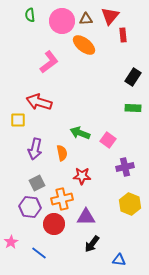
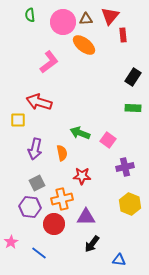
pink circle: moved 1 px right, 1 px down
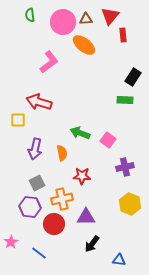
green rectangle: moved 8 px left, 8 px up
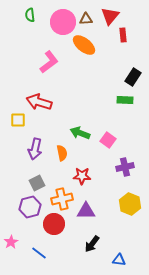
purple hexagon: rotated 20 degrees counterclockwise
purple triangle: moved 6 px up
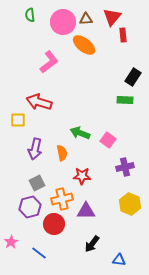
red triangle: moved 2 px right, 1 px down
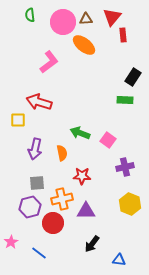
gray square: rotated 21 degrees clockwise
red circle: moved 1 px left, 1 px up
